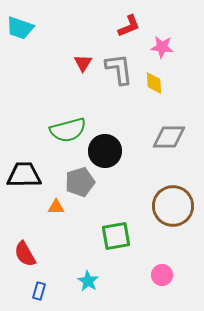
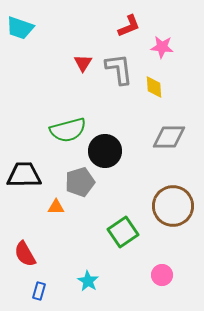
yellow diamond: moved 4 px down
green square: moved 7 px right, 4 px up; rotated 24 degrees counterclockwise
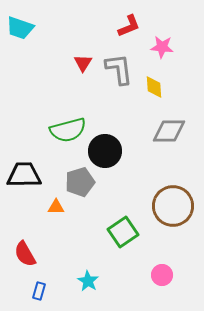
gray diamond: moved 6 px up
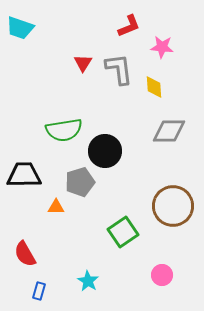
green semicircle: moved 4 px left; rotated 6 degrees clockwise
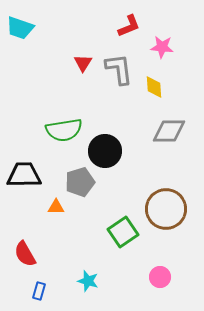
brown circle: moved 7 px left, 3 px down
pink circle: moved 2 px left, 2 px down
cyan star: rotated 15 degrees counterclockwise
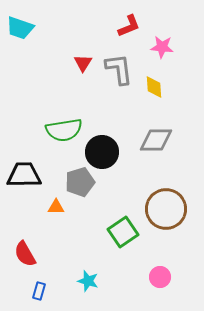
gray diamond: moved 13 px left, 9 px down
black circle: moved 3 px left, 1 px down
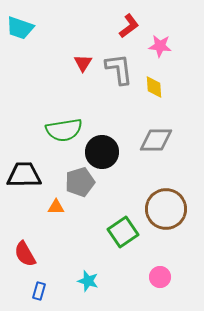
red L-shape: rotated 15 degrees counterclockwise
pink star: moved 2 px left, 1 px up
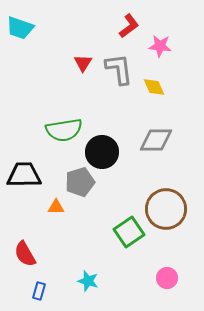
yellow diamond: rotated 20 degrees counterclockwise
green square: moved 6 px right
pink circle: moved 7 px right, 1 px down
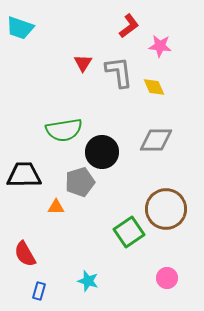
gray L-shape: moved 3 px down
